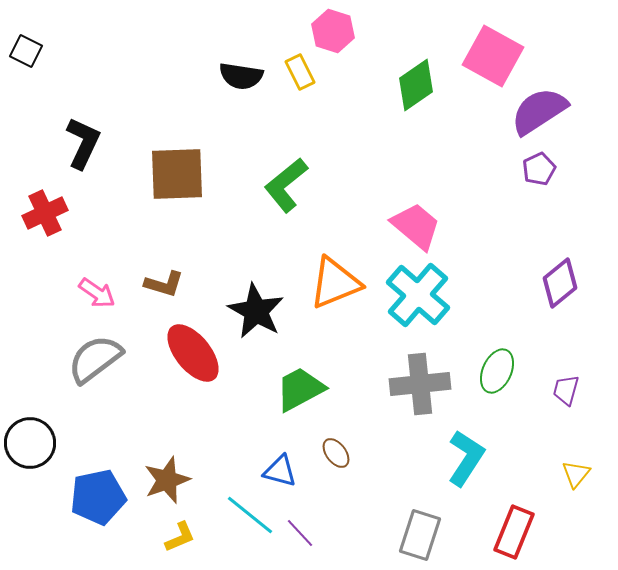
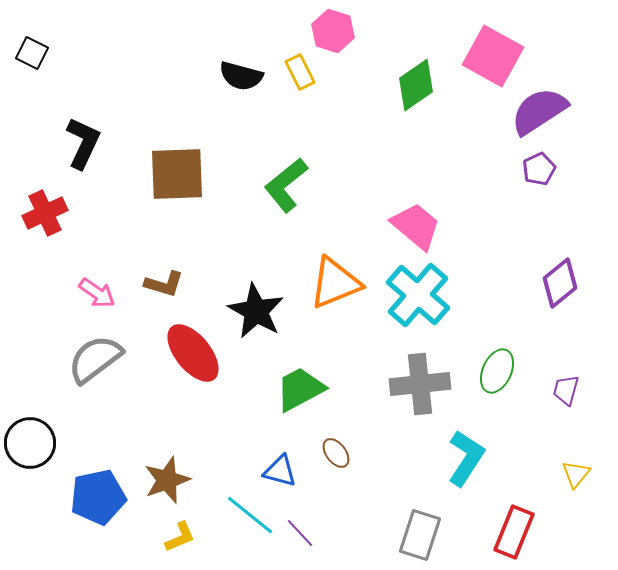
black square: moved 6 px right, 2 px down
black semicircle: rotated 6 degrees clockwise
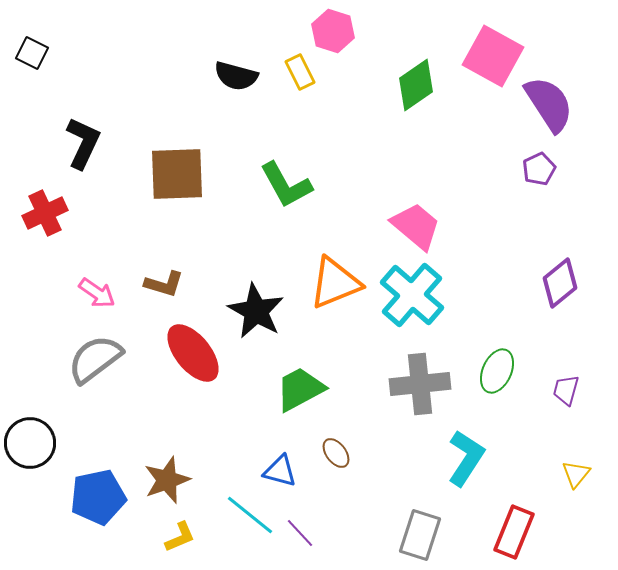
black semicircle: moved 5 px left
purple semicircle: moved 10 px right, 7 px up; rotated 90 degrees clockwise
green L-shape: rotated 80 degrees counterclockwise
cyan cross: moved 6 px left
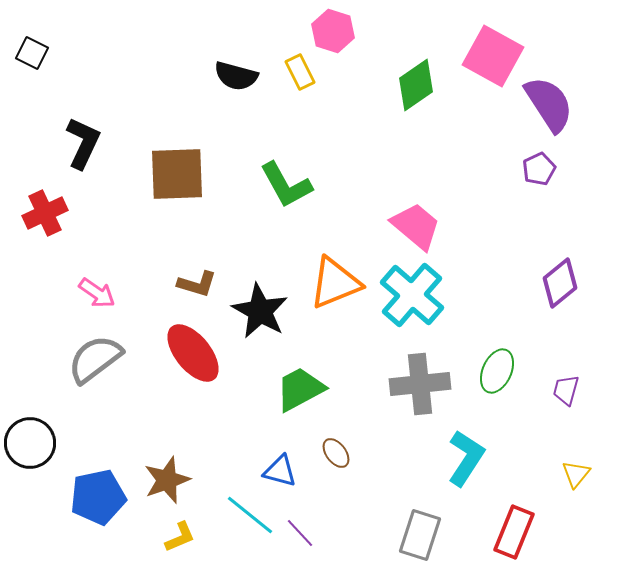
brown L-shape: moved 33 px right
black star: moved 4 px right
